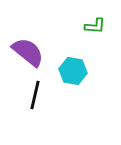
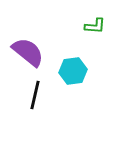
cyan hexagon: rotated 16 degrees counterclockwise
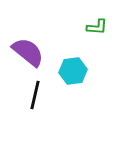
green L-shape: moved 2 px right, 1 px down
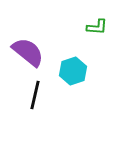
cyan hexagon: rotated 12 degrees counterclockwise
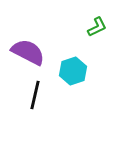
green L-shape: rotated 30 degrees counterclockwise
purple semicircle: rotated 12 degrees counterclockwise
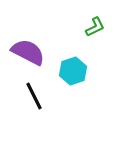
green L-shape: moved 2 px left
black line: moved 1 px left, 1 px down; rotated 40 degrees counterclockwise
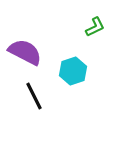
purple semicircle: moved 3 px left
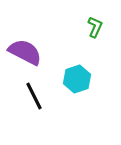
green L-shape: rotated 40 degrees counterclockwise
cyan hexagon: moved 4 px right, 8 px down
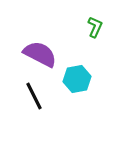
purple semicircle: moved 15 px right, 2 px down
cyan hexagon: rotated 8 degrees clockwise
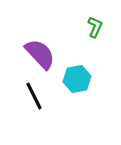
purple semicircle: rotated 20 degrees clockwise
